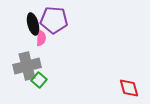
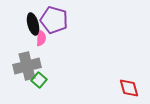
purple pentagon: rotated 12 degrees clockwise
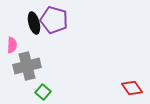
black ellipse: moved 1 px right, 1 px up
pink semicircle: moved 29 px left, 7 px down
green square: moved 4 px right, 12 px down
red diamond: moved 3 px right; rotated 20 degrees counterclockwise
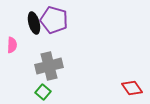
gray cross: moved 22 px right
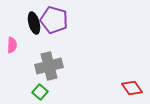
green square: moved 3 px left
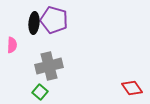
black ellipse: rotated 20 degrees clockwise
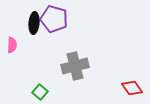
purple pentagon: moved 1 px up
gray cross: moved 26 px right
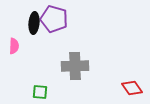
pink semicircle: moved 2 px right, 1 px down
gray cross: rotated 12 degrees clockwise
green square: rotated 35 degrees counterclockwise
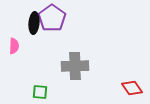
purple pentagon: moved 2 px left, 1 px up; rotated 20 degrees clockwise
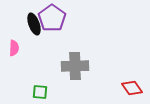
black ellipse: moved 1 px down; rotated 25 degrees counterclockwise
pink semicircle: moved 2 px down
